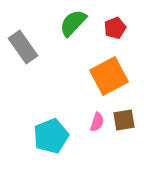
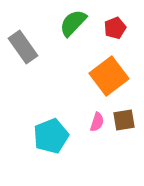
orange square: rotated 9 degrees counterclockwise
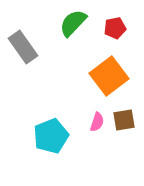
red pentagon: rotated 10 degrees clockwise
